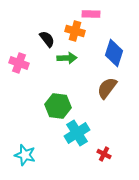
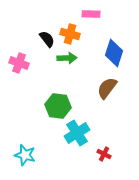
orange cross: moved 5 px left, 3 px down
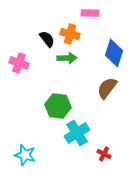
pink rectangle: moved 1 px left, 1 px up
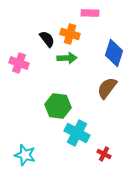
cyan cross: rotated 30 degrees counterclockwise
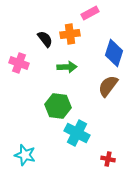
pink rectangle: rotated 30 degrees counterclockwise
orange cross: rotated 24 degrees counterclockwise
black semicircle: moved 2 px left
green arrow: moved 9 px down
brown semicircle: moved 1 px right, 2 px up
red cross: moved 4 px right, 5 px down; rotated 16 degrees counterclockwise
